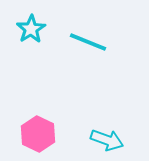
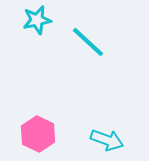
cyan star: moved 6 px right, 9 px up; rotated 20 degrees clockwise
cyan line: rotated 21 degrees clockwise
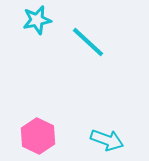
pink hexagon: moved 2 px down
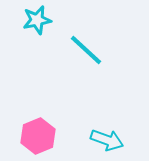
cyan line: moved 2 px left, 8 px down
pink hexagon: rotated 12 degrees clockwise
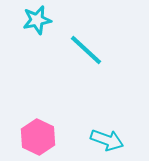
pink hexagon: moved 1 px down; rotated 12 degrees counterclockwise
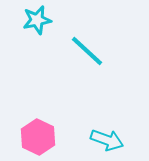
cyan line: moved 1 px right, 1 px down
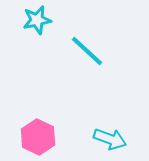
cyan arrow: moved 3 px right, 1 px up
